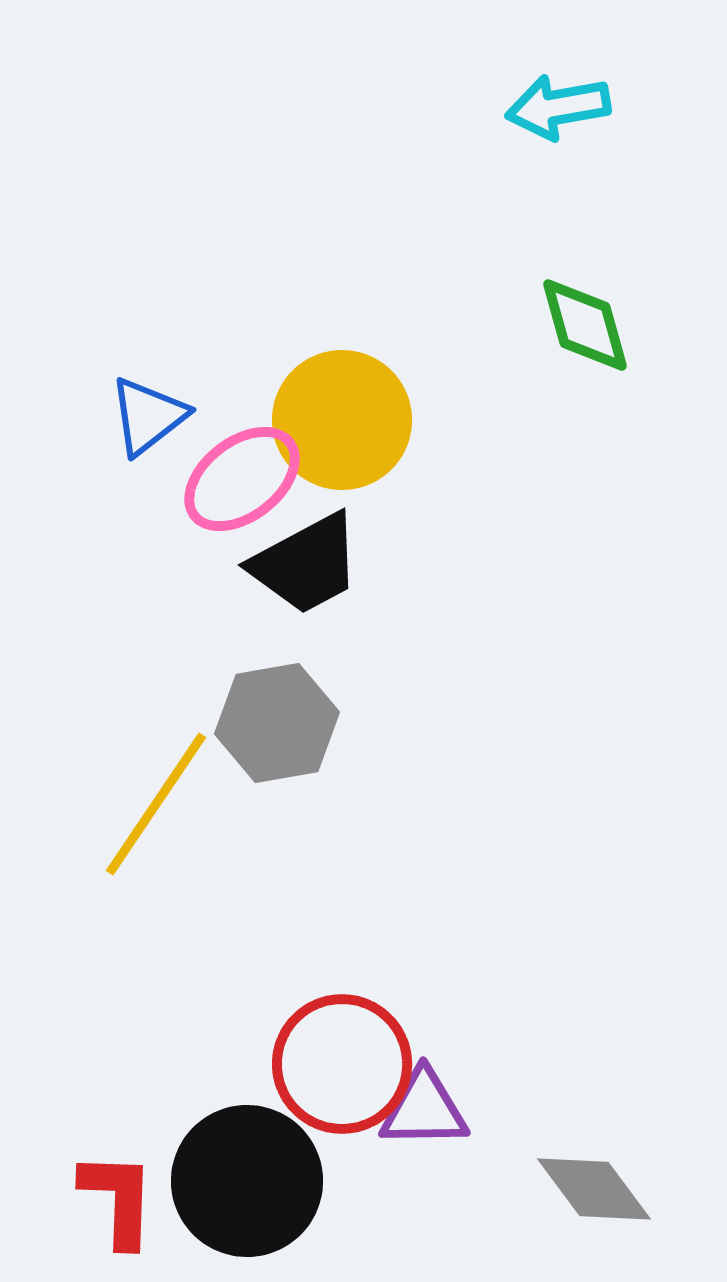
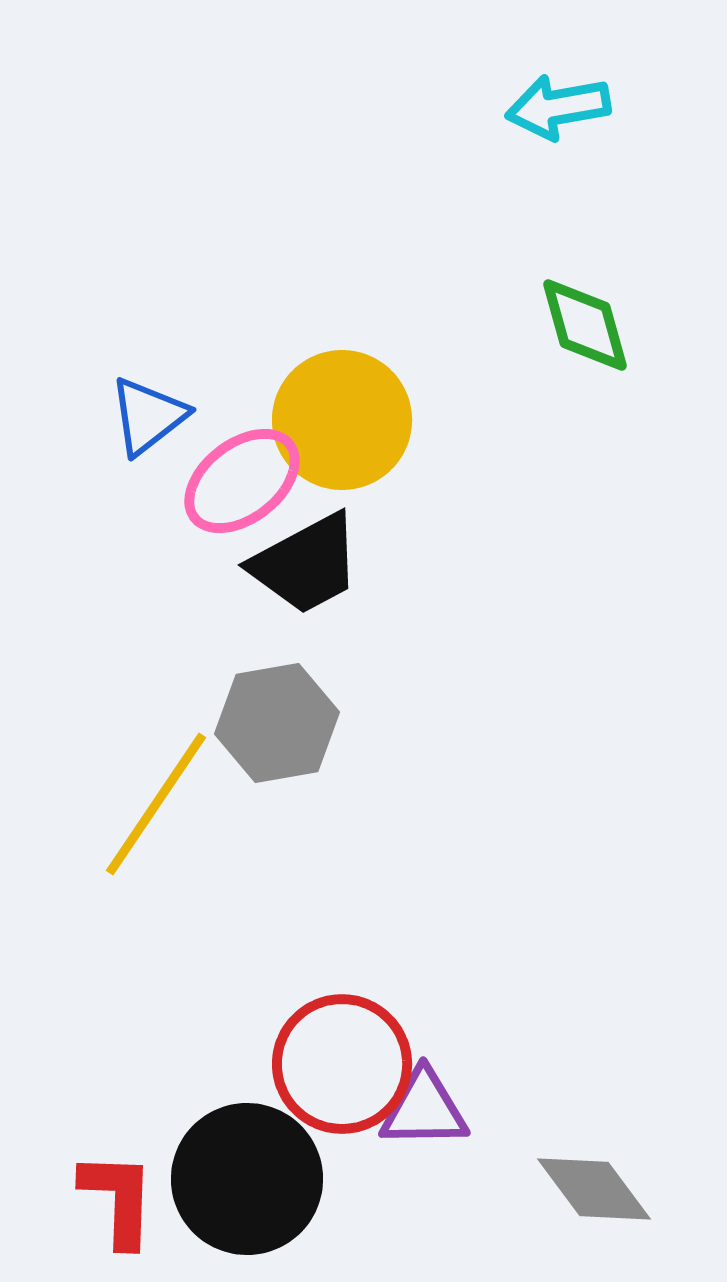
pink ellipse: moved 2 px down
black circle: moved 2 px up
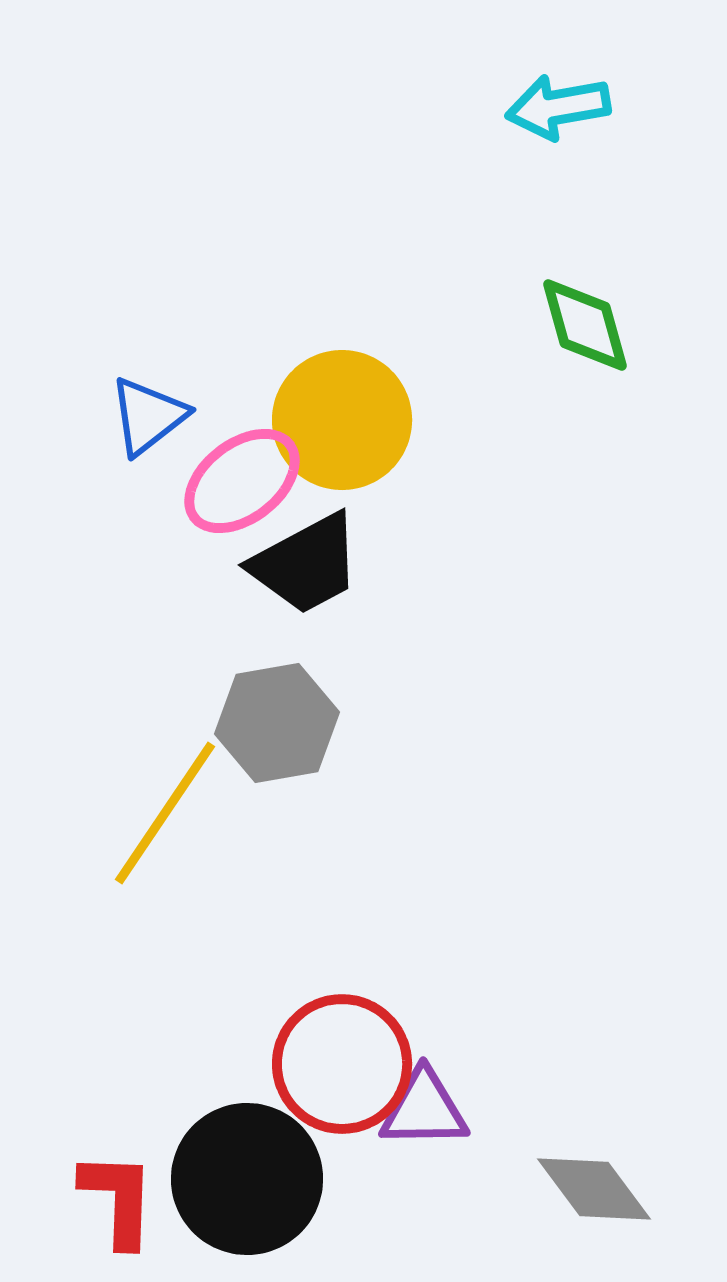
yellow line: moved 9 px right, 9 px down
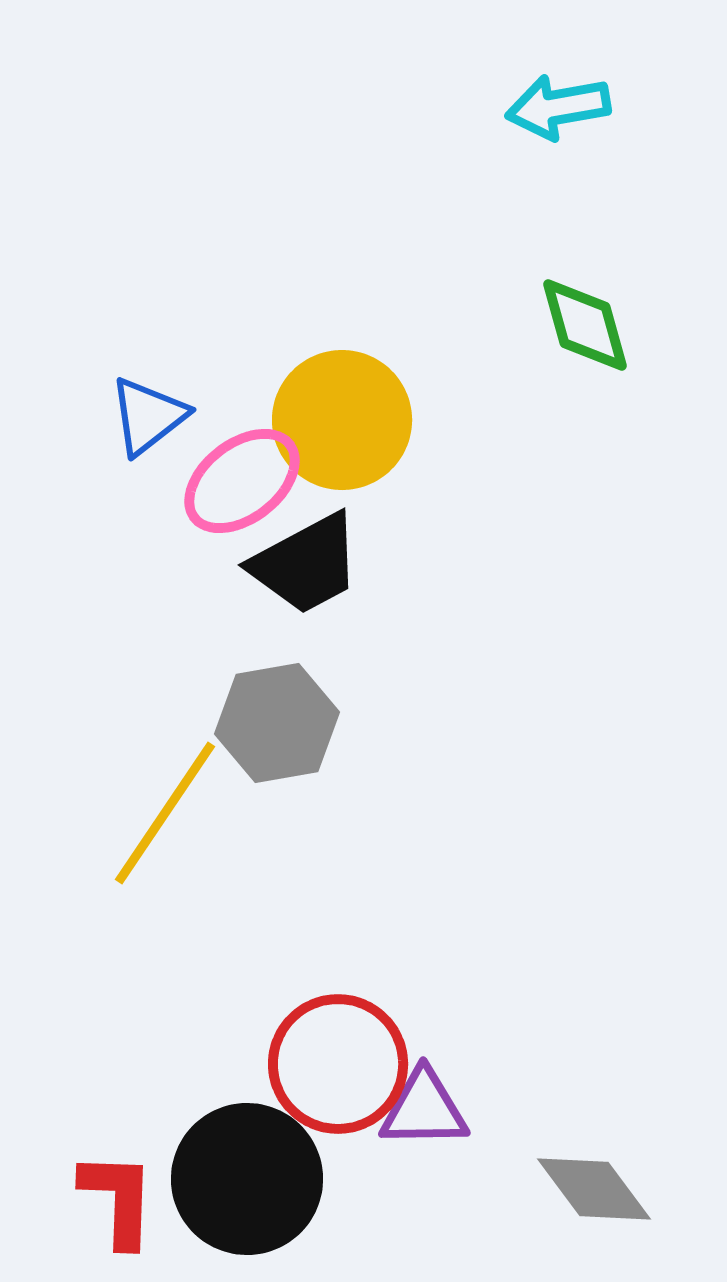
red circle: moved 4 px left
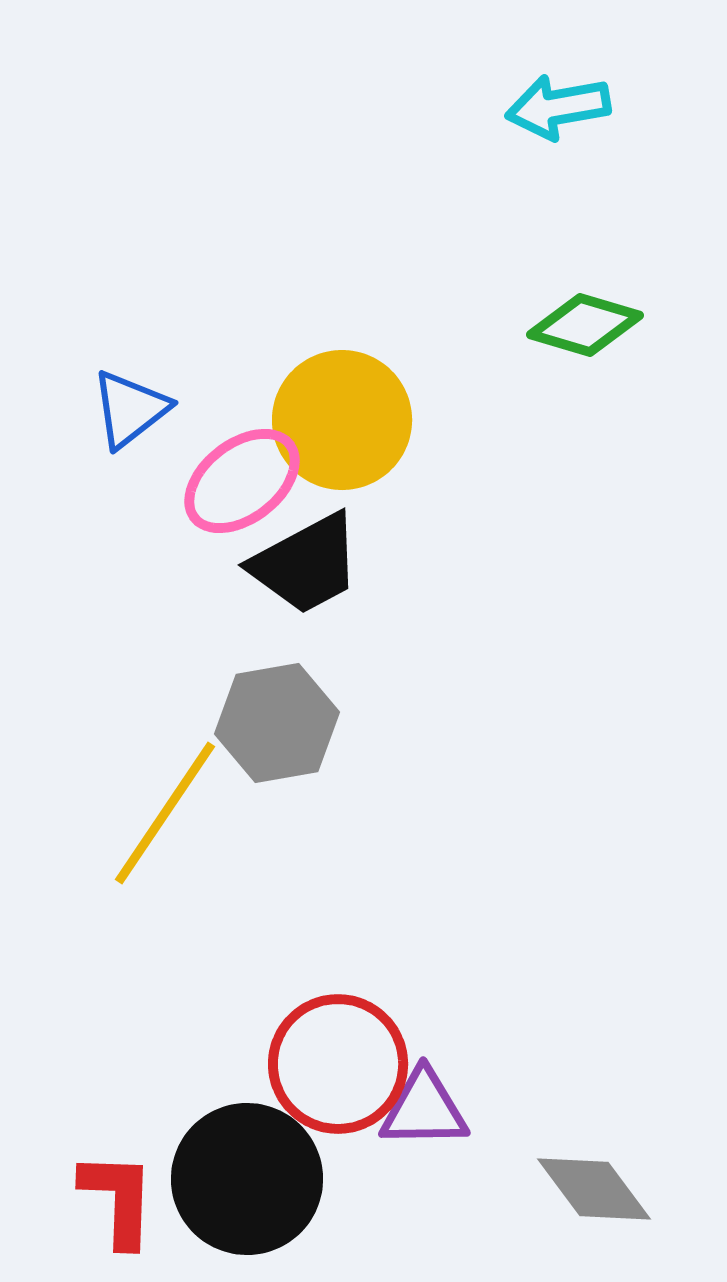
green diamond: rotated 58 degrees counterclockwise
blue triangle: moved 18 px left, 7 px up
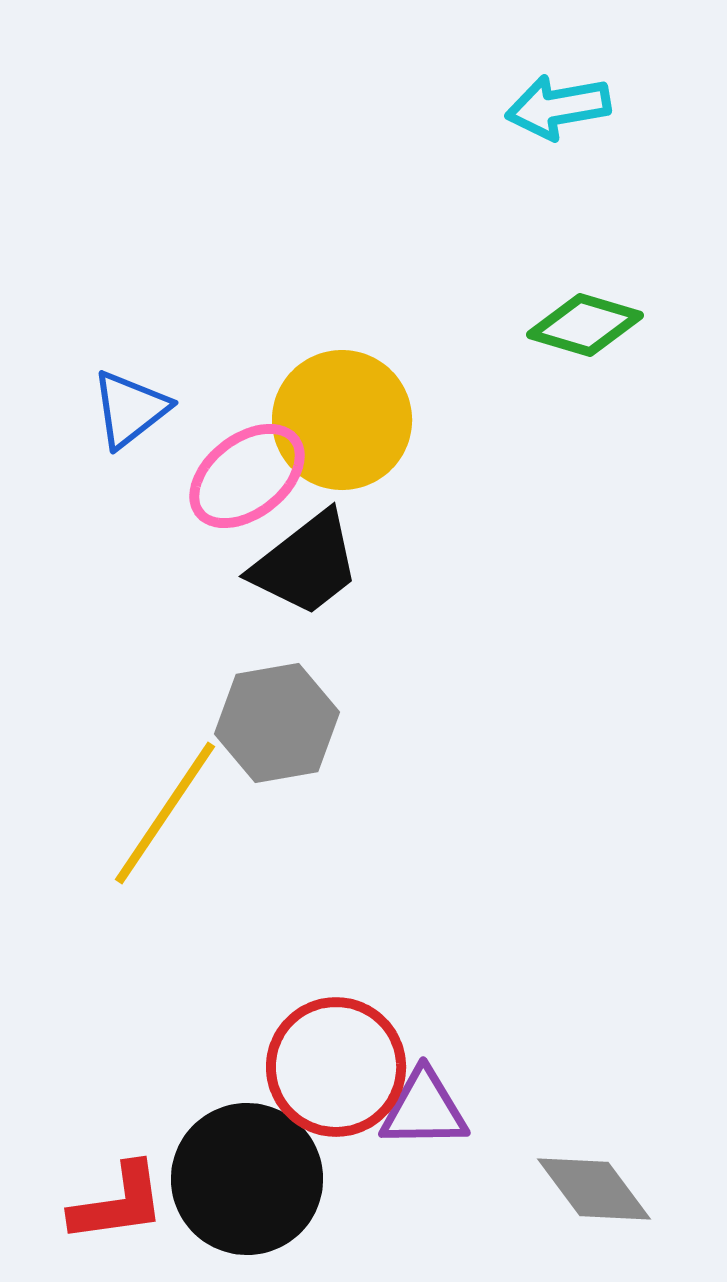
pink ellipse: moved 5 px right, 5 px up
black trapezoid: rotated 10 degrees counterclockwise
red circle: moved 2 px left, 3 px down
red L-shape: moved 4 px down; rotated 80 degrees clockwise
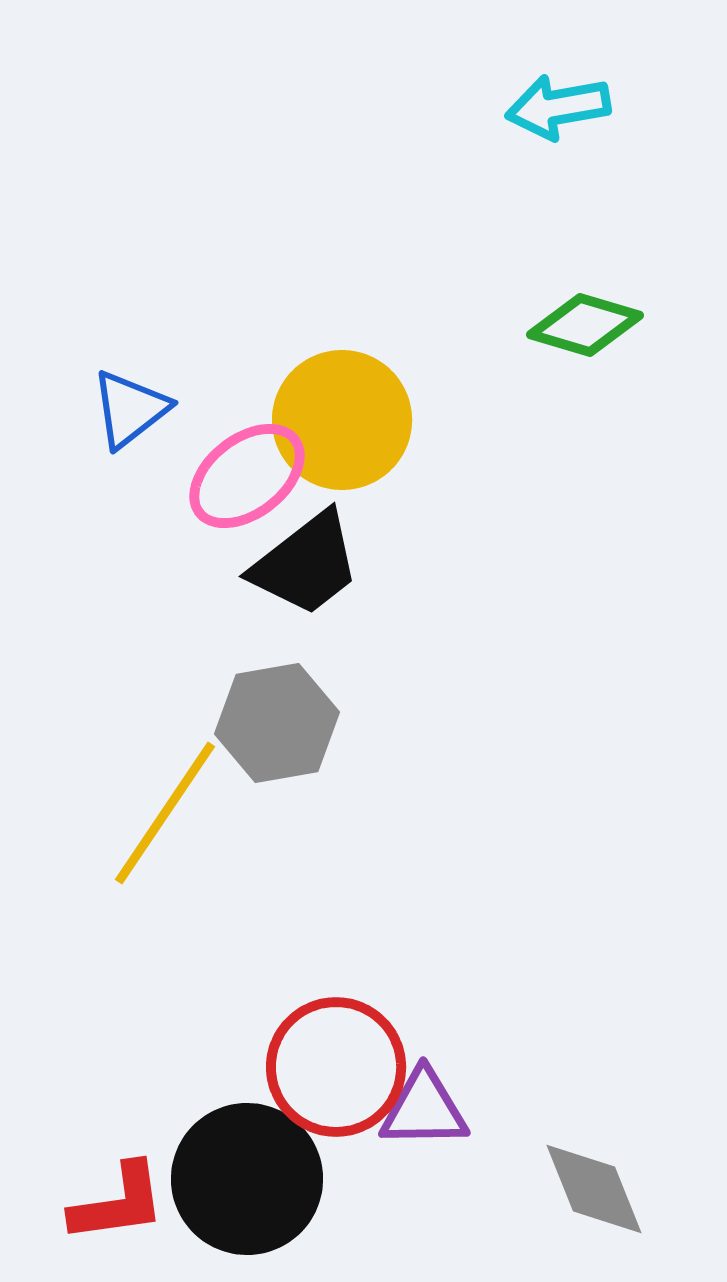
gray diamond: rotated 15 degrees clockwise
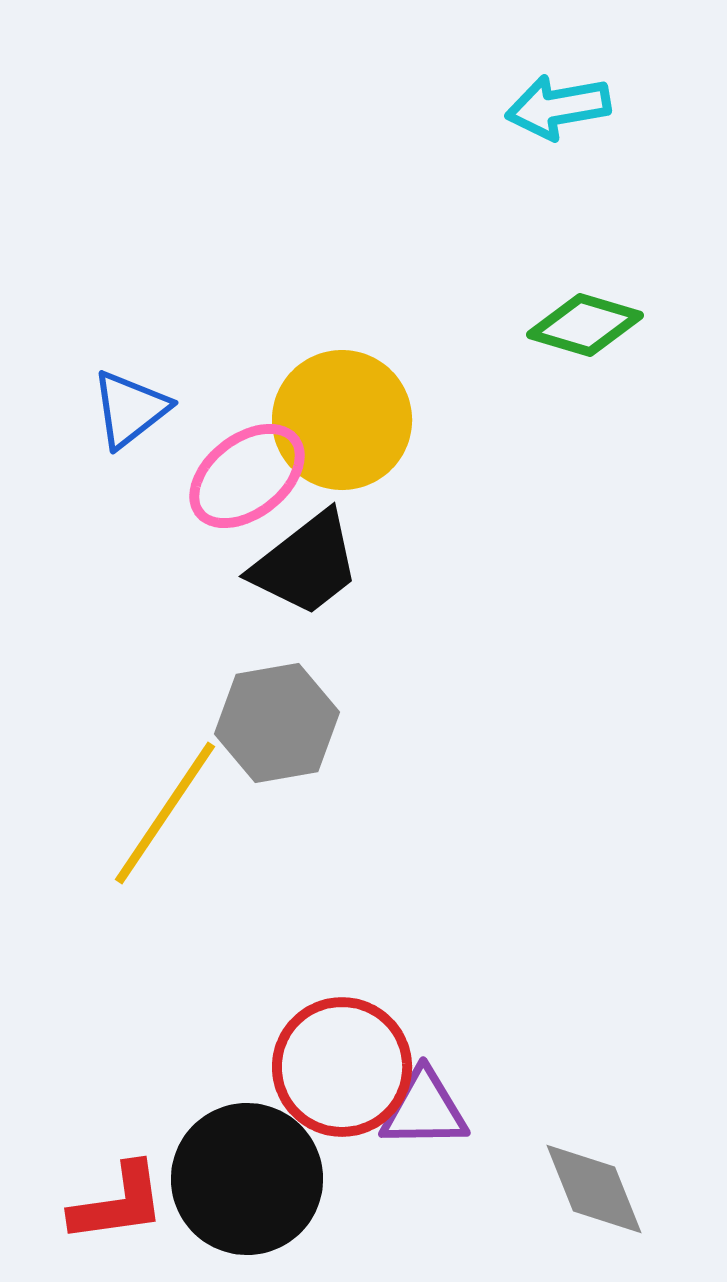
red circle: moved 6 px right
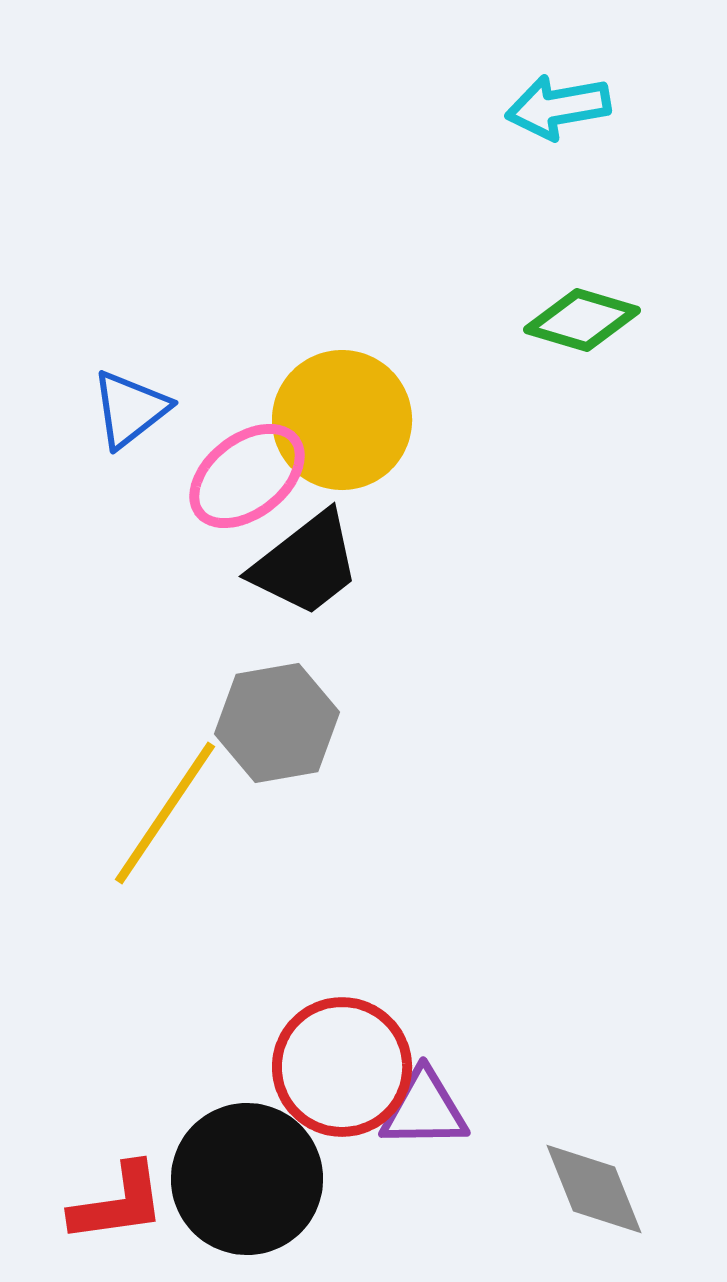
green diamond: moved 3 px left, 5 px up
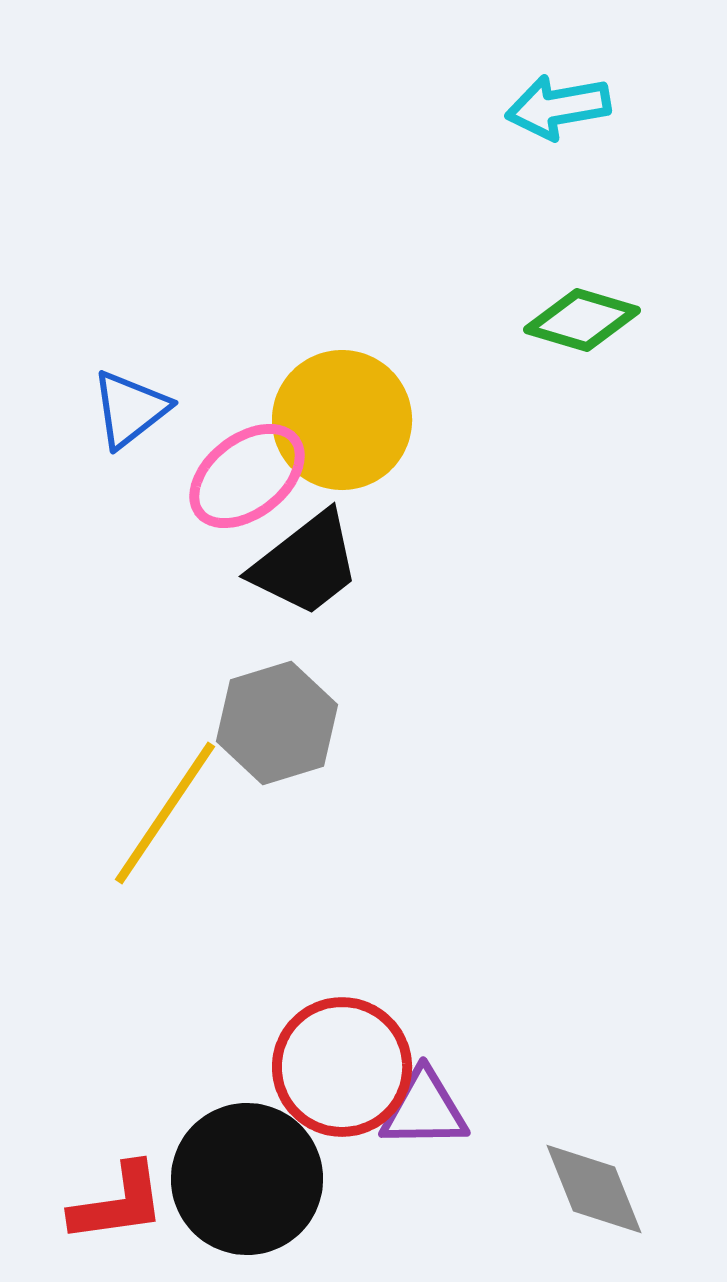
gray hexagon: rotated 7 degrees counterclockwise
